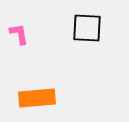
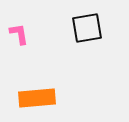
black square: rotated 12 degrees counterclockwise
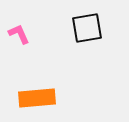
pink L-shape: rotated 15 degrees counterclockwise
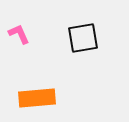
black square: moved 4 px left, 10 px down
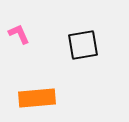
black square: moved 7 px down
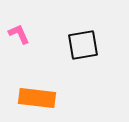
orange rectangle: rotated 12 degrees clockwise
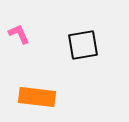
orange rectangle: moved 1 px up
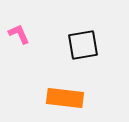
orange rectangle: moved 28 px right, 1 px down
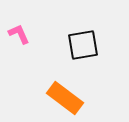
orange rectangle: rotated 30 degrees clockwise
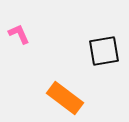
black square: moved 21 px right, 6 px down
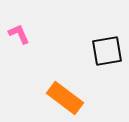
black square: moved 3 px right
